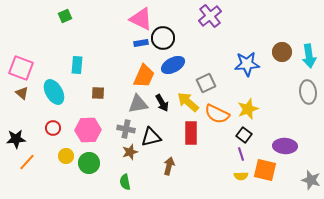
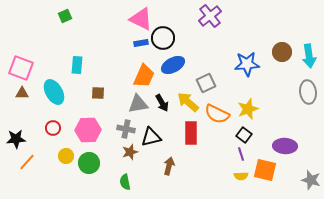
brown triangle: rotated 40 degrees counterclockwise
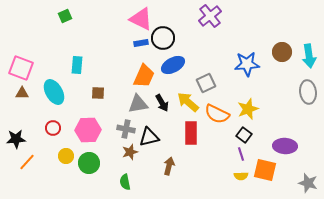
black triangle: moved 2 px left
gray star: moved 3 px left, 3 px down
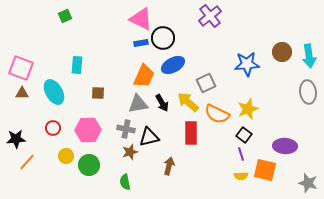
green circle: moved 2 px down
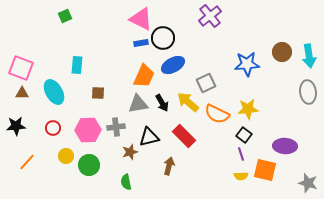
yellow star: rotated 15 degrees clockwise
gray cross: moved 10 px left, 2 px up; rotated 18 degrees counterclockwise
red rectangle: moved 7 px left, 3 px down; rotated 45 degrees counterclockwise
black star: moved 13 px up
green semicircle: moved 1 px right
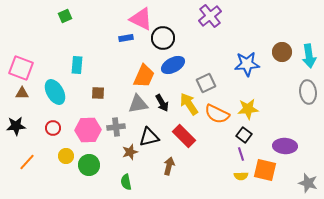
blue rectangle: moved 15 px left, 5 px up
cyan ellipse: moved 1 px right
yellow arrow: moved 1 px right, 2 px down; rotated 15 degrees clockwise
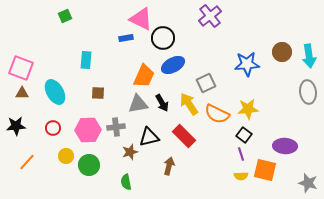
cyan rectangle: moved 9 px right, 5 px up
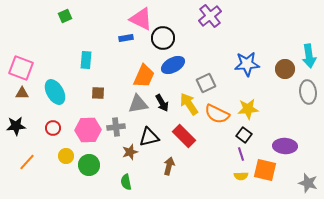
brown circle: moved 3 px right, 17 px down
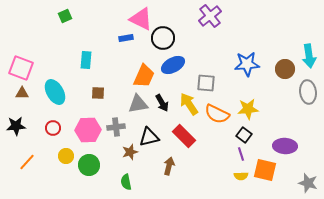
gray square: rotated 30 degrees clockwise
